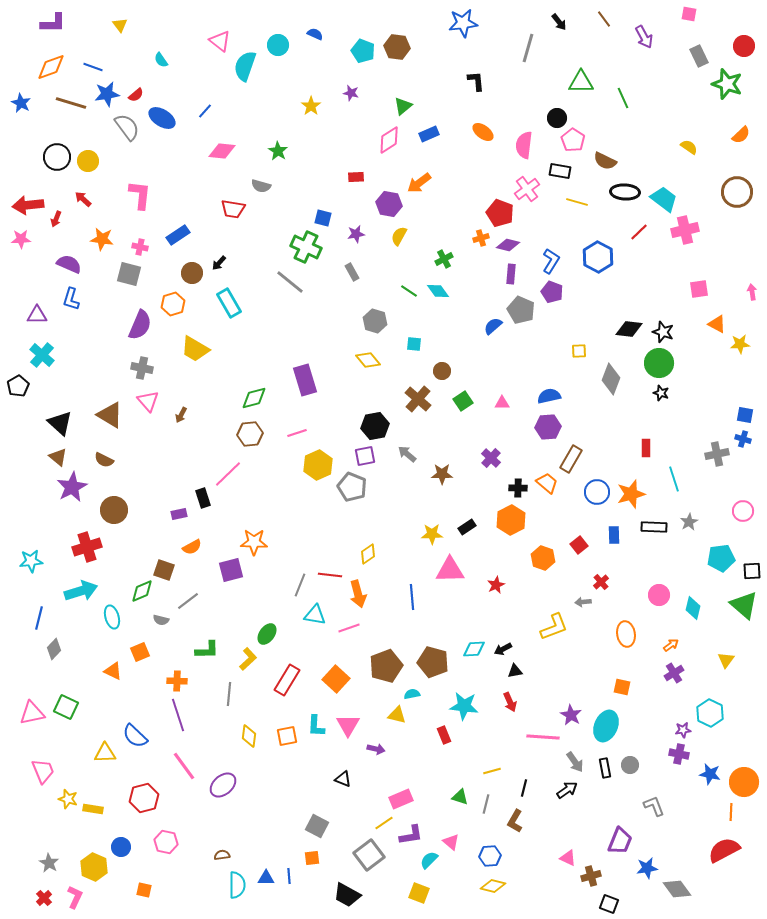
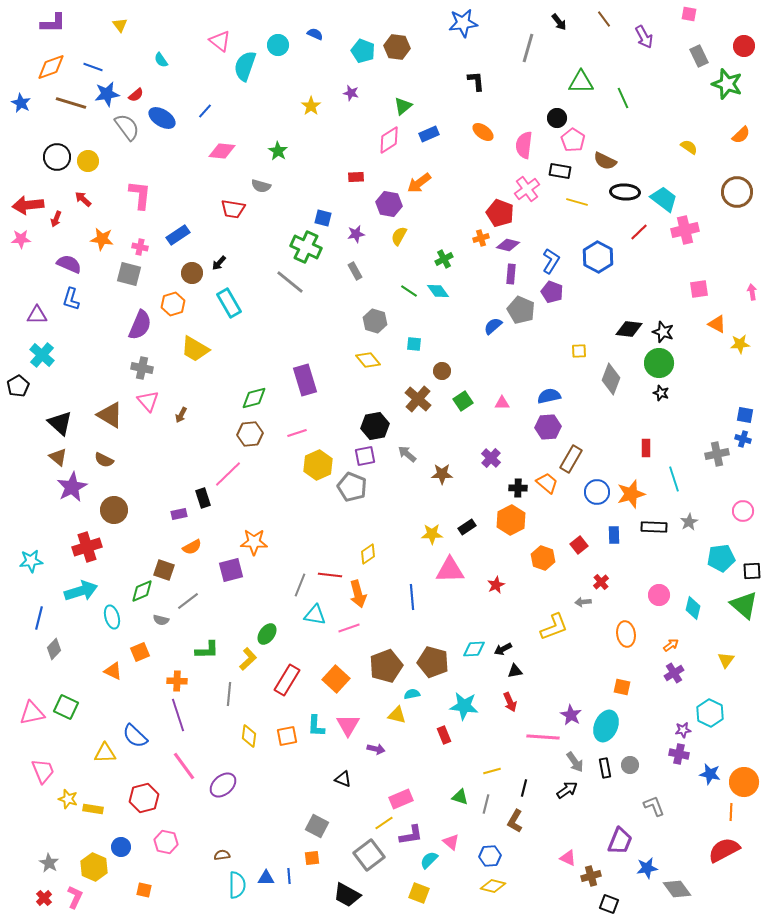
gray rectangle at (352, 272): moved 3 px right, 1 px up
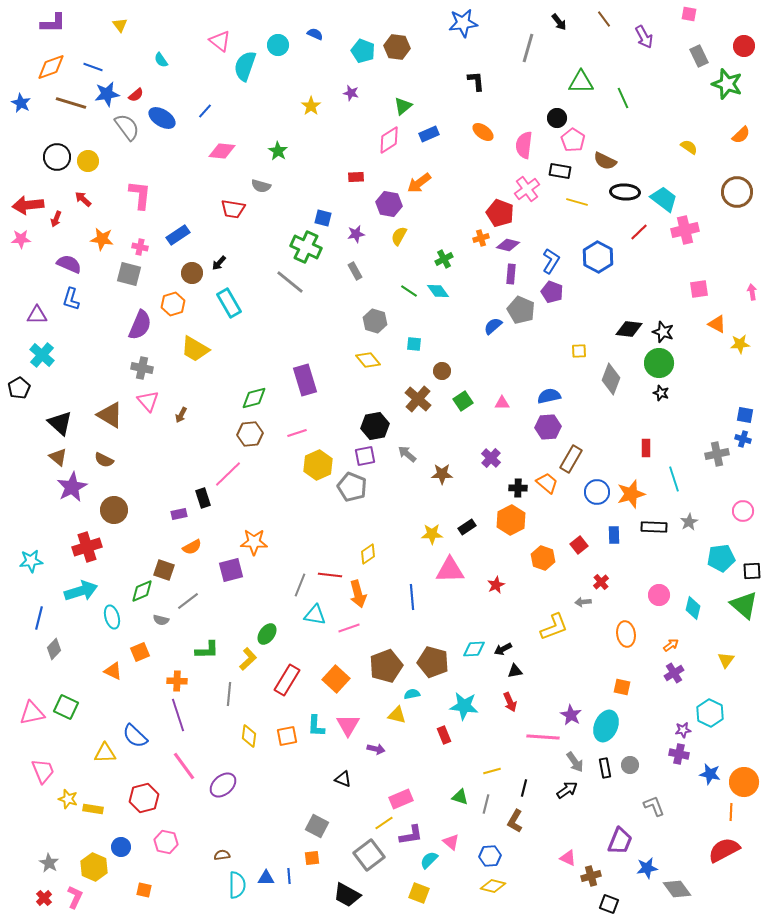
black pentagon at (18, 386): moved 1 px right, 2 px down
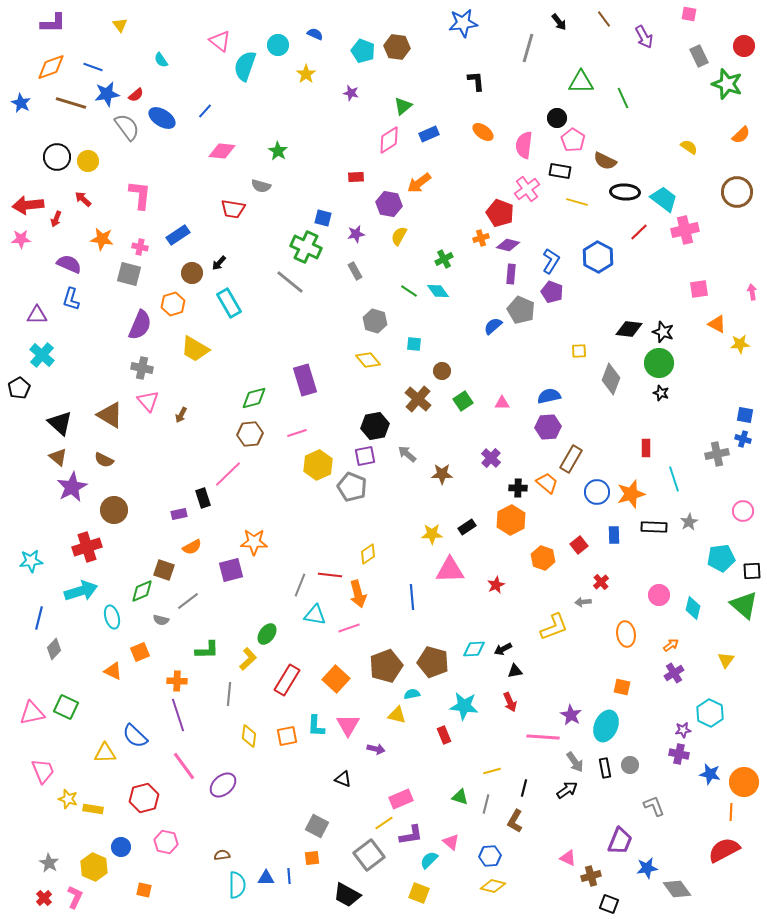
yellow star at (311, 106): moved 5 px left, 32 px up
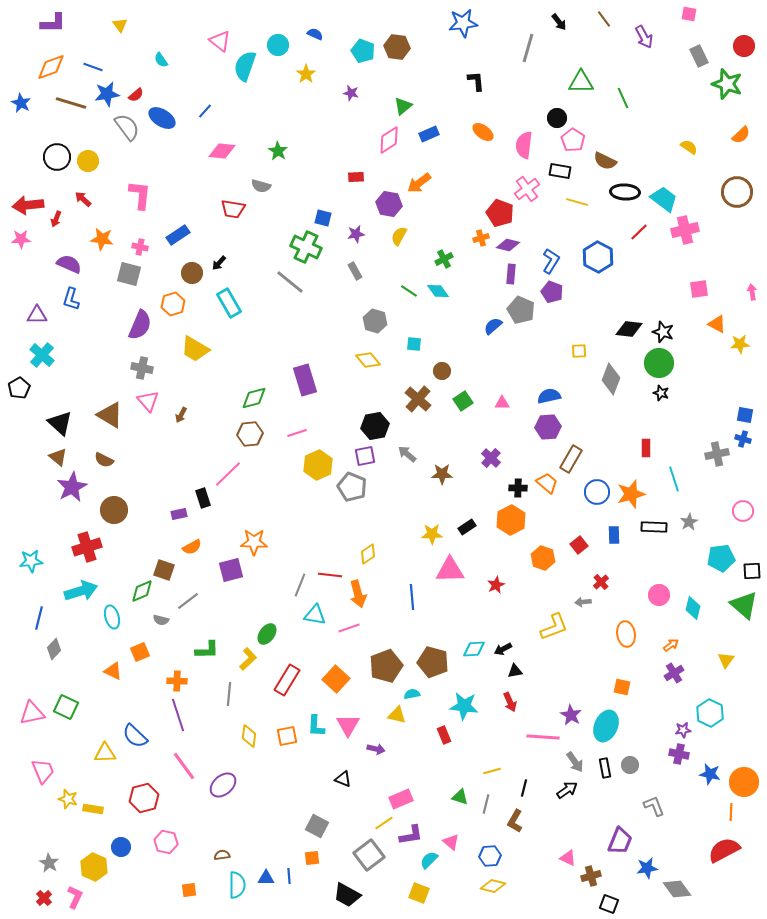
orange square at (144, 890): moved 45 px right; rotated 21 degrees counterclockwise
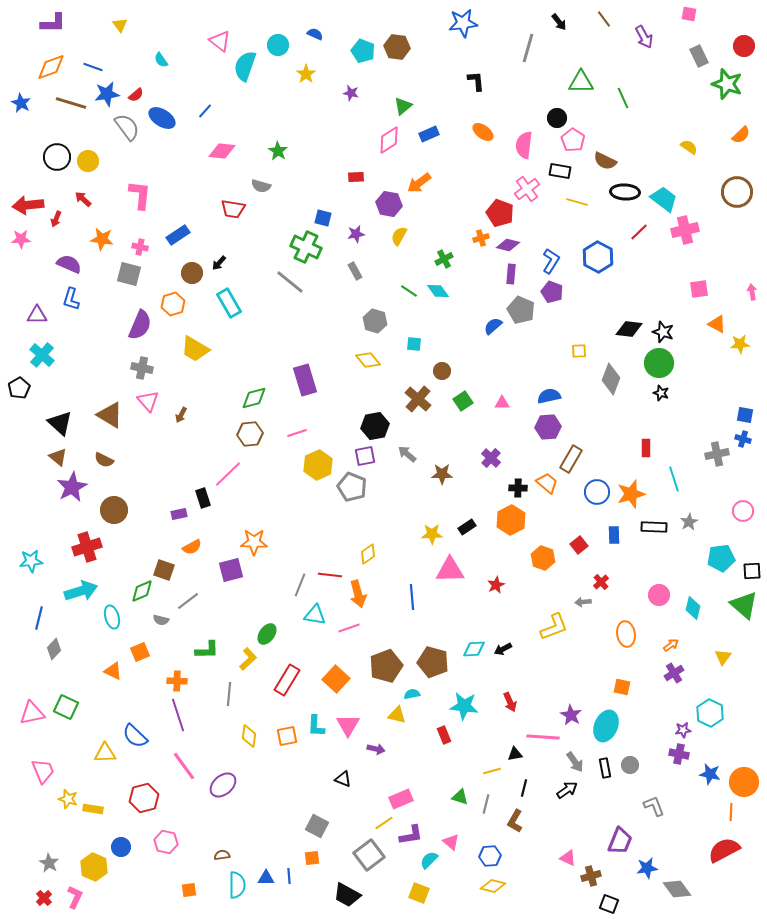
yellow triangle at (726, 660): moved 3 px left, 3 px up
black triangle at (515, 671): moved 83 px down
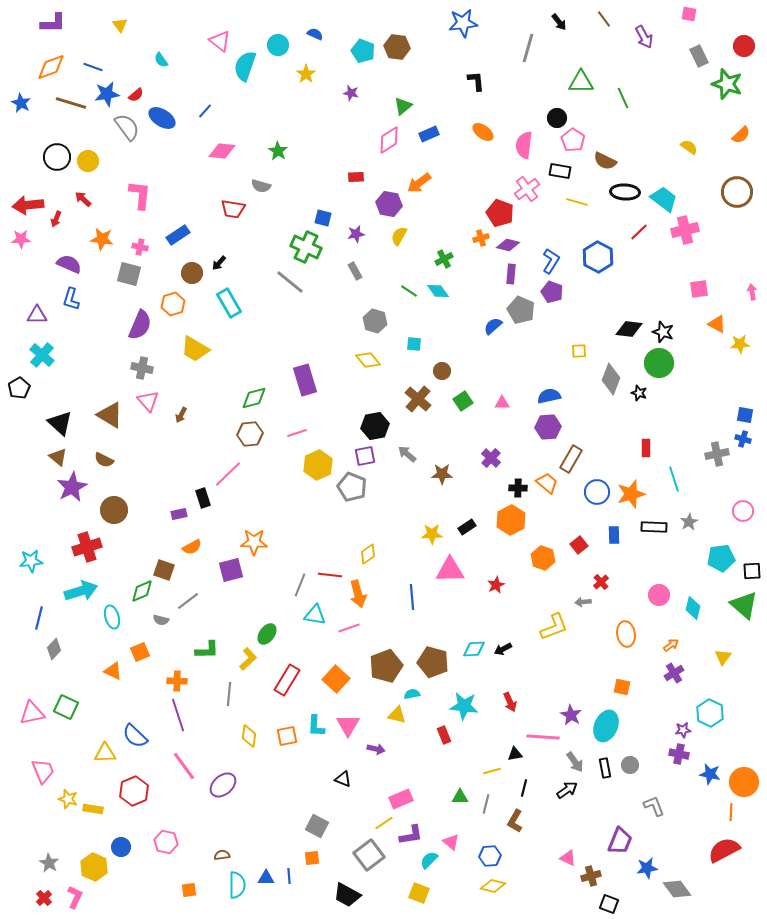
black star at (661, 393): moved 22 px left
green triangle at (460, 797): rotated 18 degrees counterclockwise
red hexagon at (144, 798): moved 10 px left, 7 px up; rotated 8 degrees counterclockwise
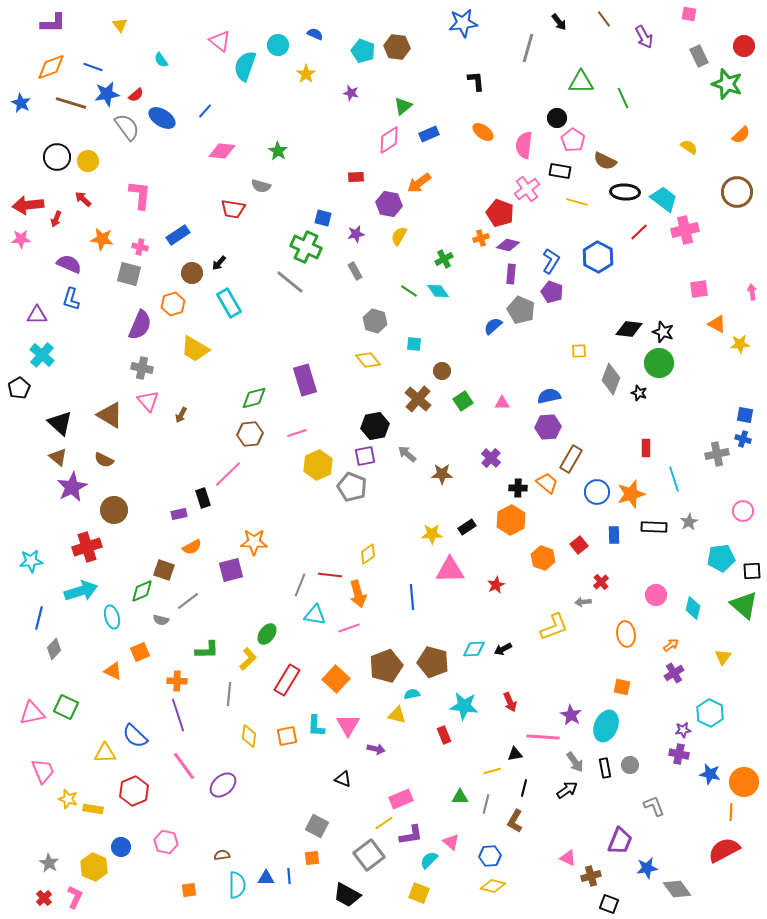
pink circle at (659, 595): moved 3 px left
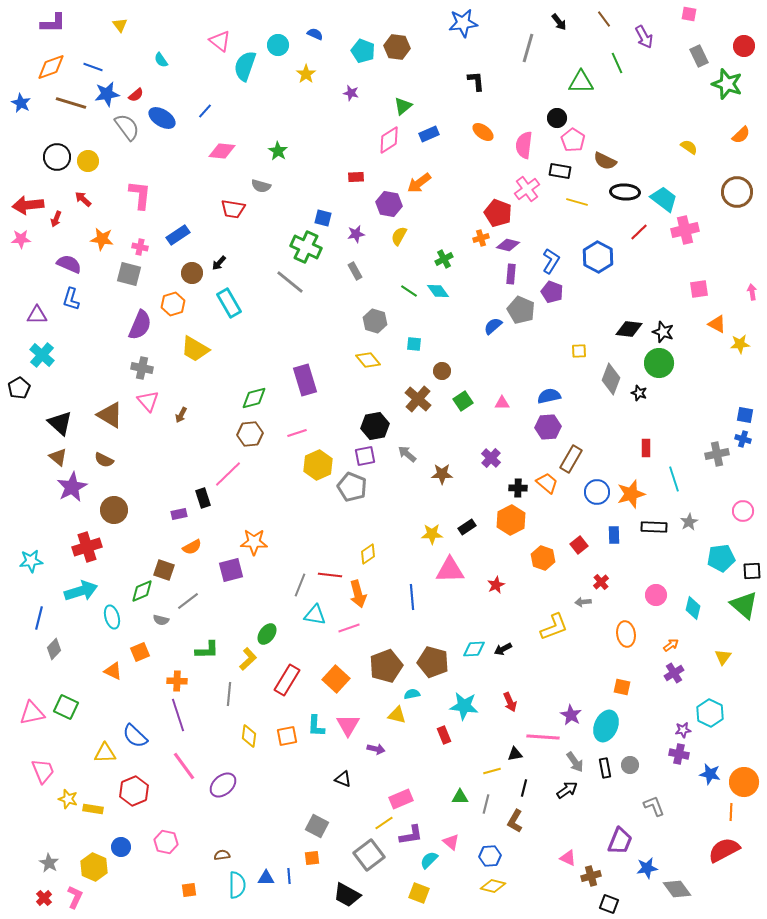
green line at (623, 98): moved 6 px left, 35 px up
red pentagon at (500, 213): moved 2 px left
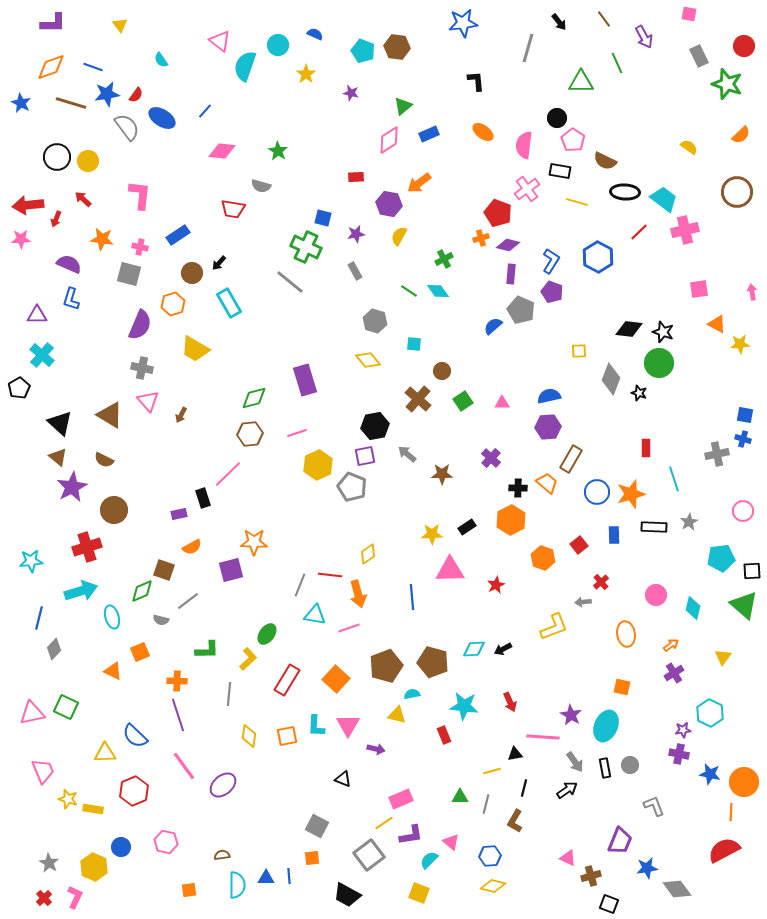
red semicircle at (136, 95): rotated 14 degrees counterclockwise
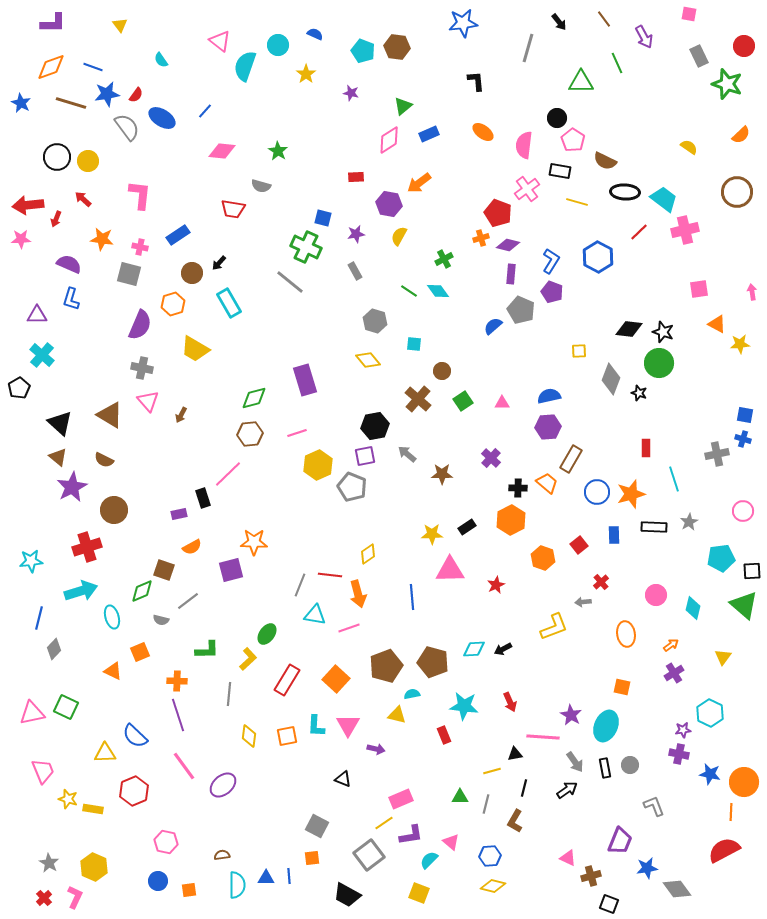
blue circle at (121, 847): moved 37 px right, 34 px down
